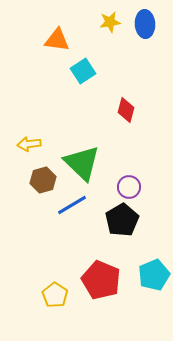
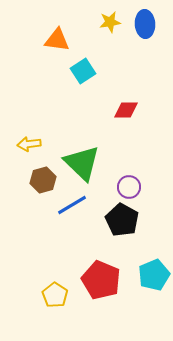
red diamond: rotated 75 degrees clockwise
black pentagon: rotated 12 degrees counterclockwise
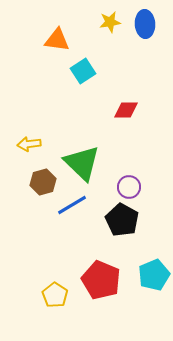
brown hexagon: moved 2 px down
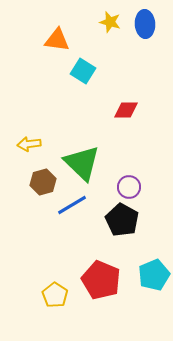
yellow star: rotated 25 degrees clockwise
cyan square: rotated 25 degrees counterclockwise
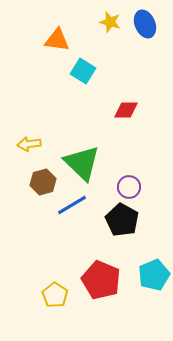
blue ellipse: rotated 20 degrees counterclockwise
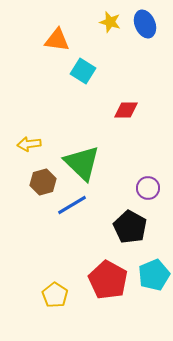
purple circle: moved 19 px right, 1 px down
black pentagon: moved 8 px right, 7 px down
red pentagon: moved 7 px right; rotated 6 degrees clockwise
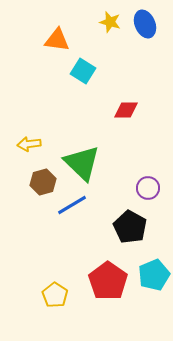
red pentagon: moved 1 px down; rotated 6 degrees clockwise
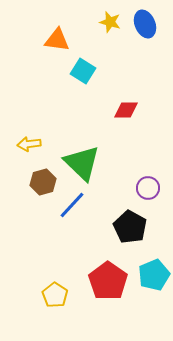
blue line: rotated 16 degrees counterclockwise
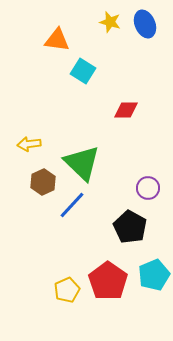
brown hexagon: rotated 10 degrees counterclockwise
yellow pentagon: moved 12 px right, 5 px up; rotated 15 degrees clockwise
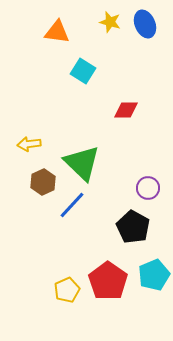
orange triangle: moved 8 px up
black pentagon: moved 3 px right
